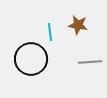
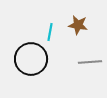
cyan line: rotated 18 degrees clockwise
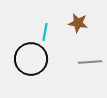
brown star: moved 2 px up
cyan line: moved 5 px left
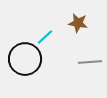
cyan line: moved 5 px down; rotated 36 degrees clockwise
black circle: moved 6 px left
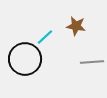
brown star: moved 2 px left, 3 px down
gray line: moved 2 px right
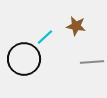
black circle: moved 1 px left
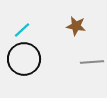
cyan line: moved 23 px left, 7 px up
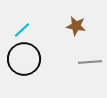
gray line: moved 2 px left
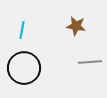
cyan line: rotated 36 degrees counterclockwise
black circle: moved 9 px down
